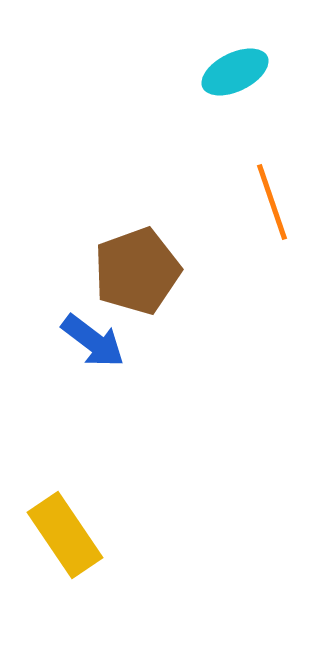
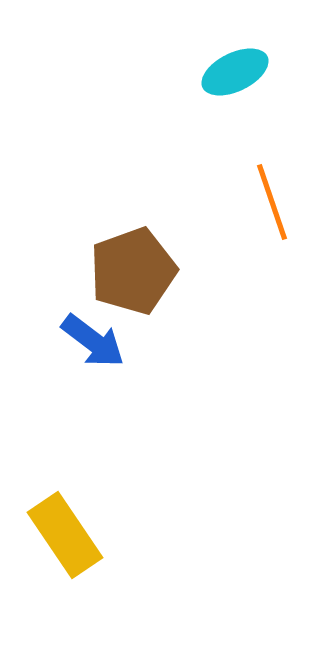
brown pentagon: moved 4 px left
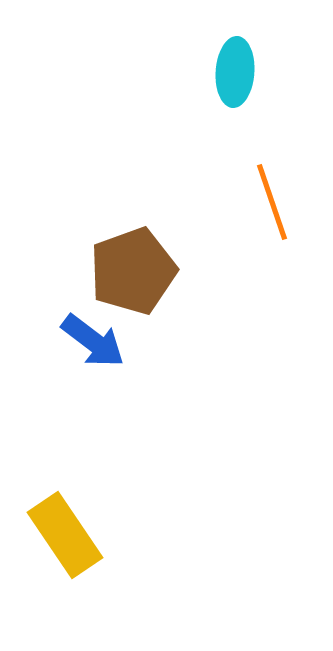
cyan ellipse: rotated 60 degrees counterclockwise
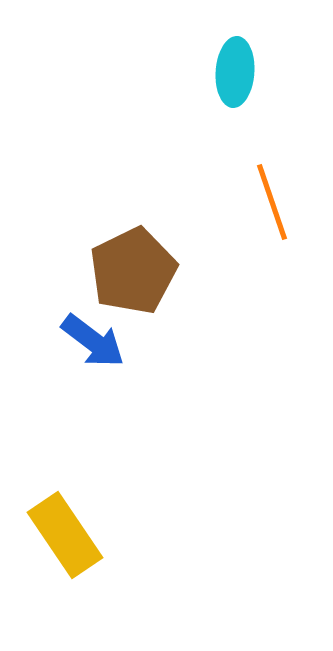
brown pentagon: rotated 6 degrees counterclockwise
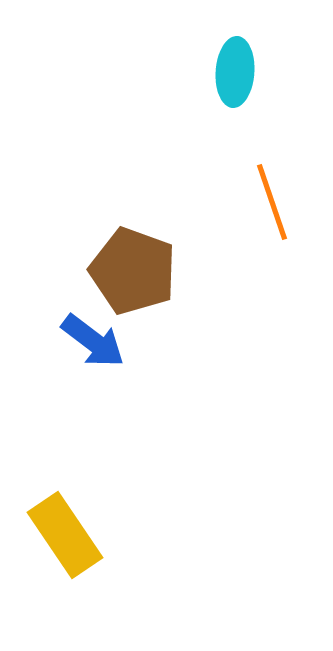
brown pentagon: rotated 26 degrees counterclockwise
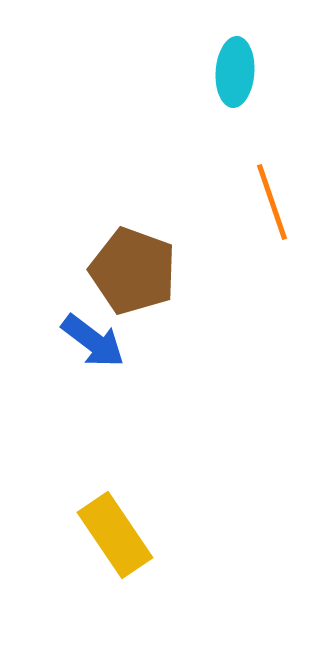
yellow rectangle: moved 50 px right
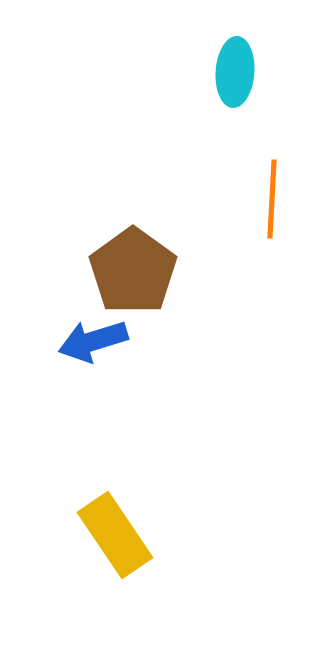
orange line: moved 3 px up; rotated 22 degrees clockwise
brown pentagon: rotated 16 degrees clockwise
blue arrow: rotated 126 degrees clockwise
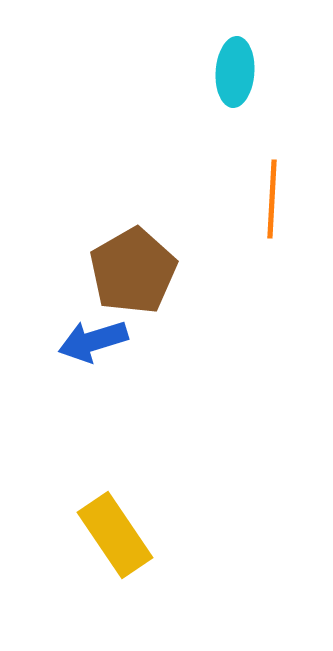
brown pentagon: rotated 6 degrees clockwise
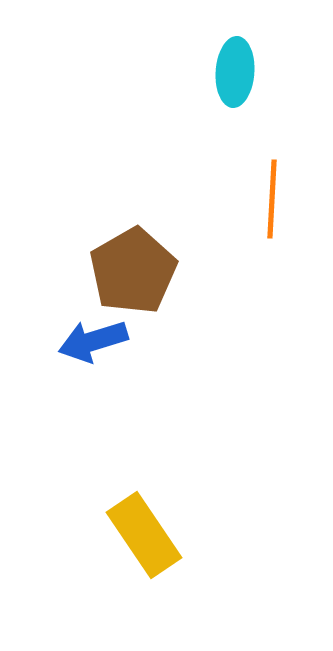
yellow rectangle: moved 29 px right
